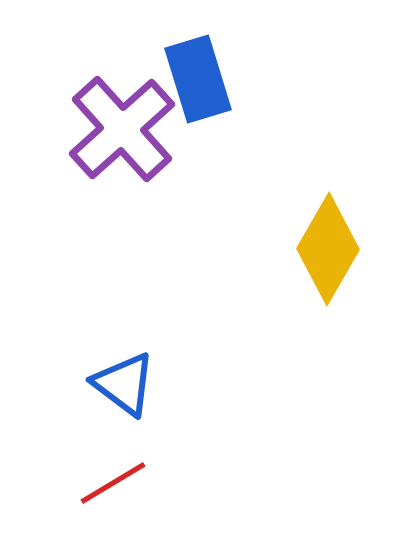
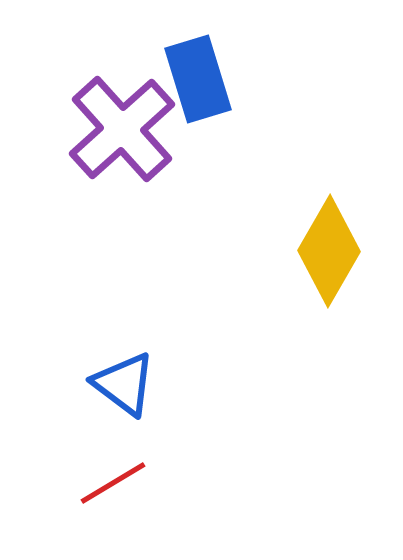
yellow diamond: moved 1 px right, 2 px down
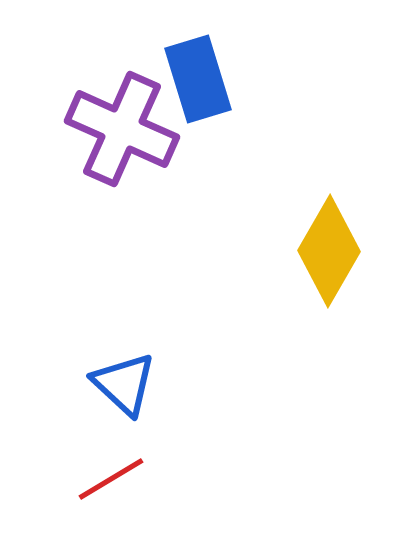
purple cross: rotated 24 degrees counterclockwise
blue triangle: rotated 6 degrees clockwise
red line: moved 2 px left, 4 px up
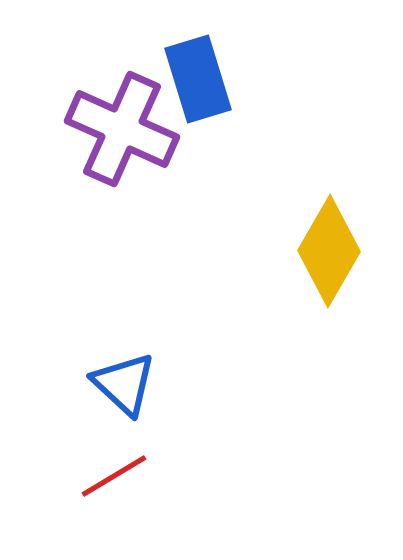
red line: moved 3 px right, 3 px up
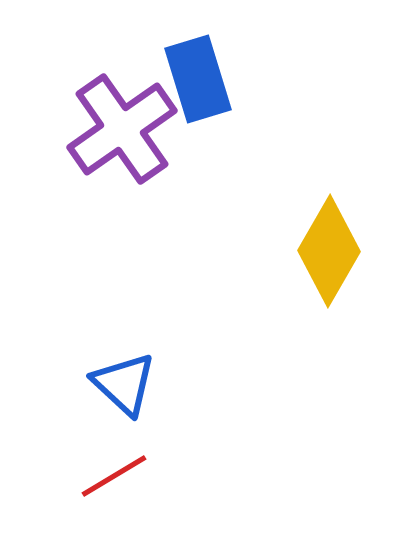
purple cross: rotated 31 degrees clockwise
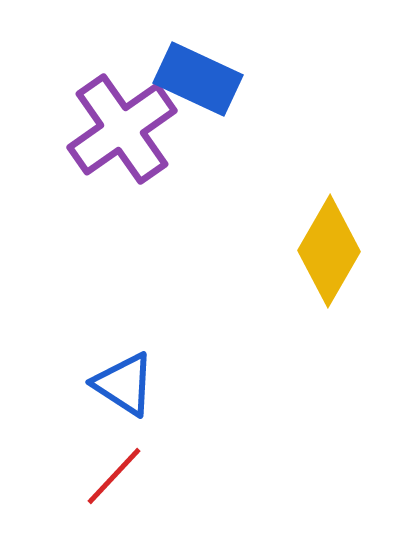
blue rectangle: rotated 48 degrees counterclockwise
blue triangle: rotated 10 degrees counterclockwise
red line: rotated 16 degrees counterclockwise
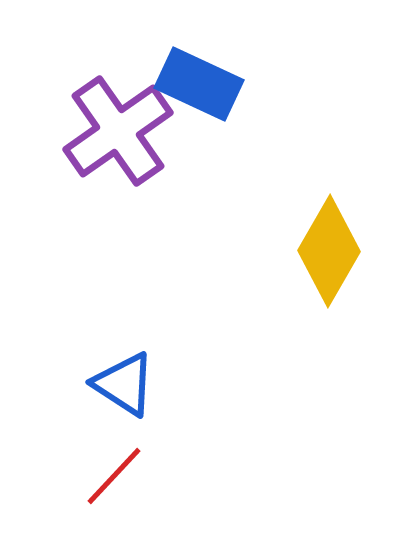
blue rectangle: moved 1 px right, 5 px down
purple cross: moved 4 px left, 2 px down
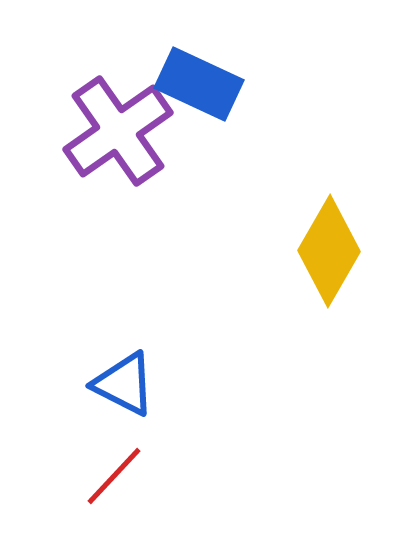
blue triangle: rotated 6 degrees counterclockwise
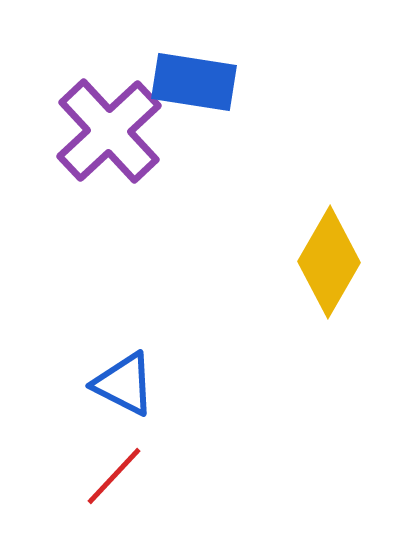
blue rectangle: moved 5 px left, 2 px up; rotated 16 degrees counterclockwise
purple cross: moved 9 px left; rotated 8 degrees counterclockwise
yellow diamond: moved 11 px down
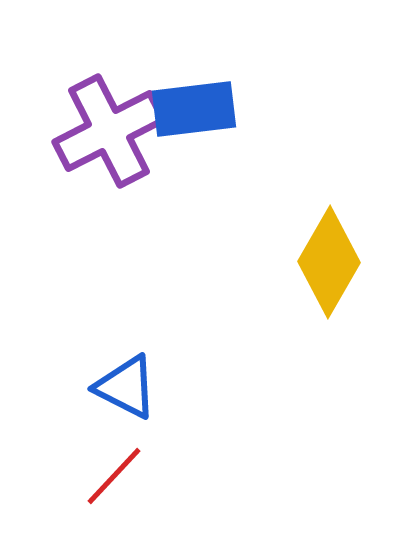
blue rectangle: moved 27 px down; rotated 16 degrees counterclockwise
purple cross: rotated 16 degrees clockwise
blue triangle: moved 2 px right, 3 px down
